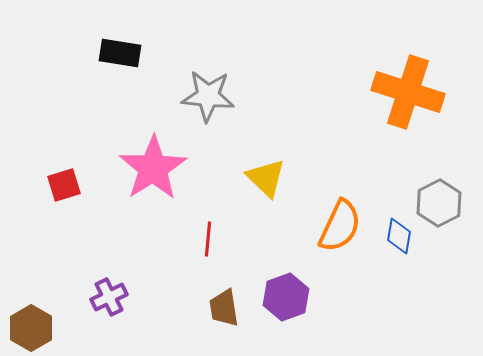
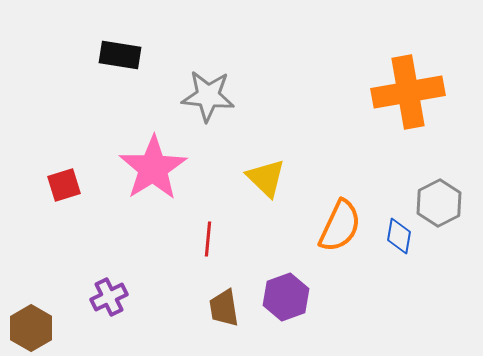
black rectangle: moved 2 px down
orange cross: rotated 28 degrees counterclockwise
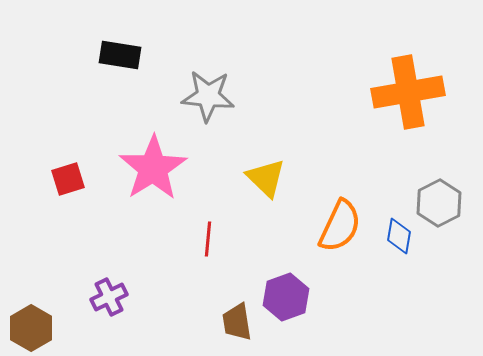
red square: moved 4 px right, 6 px up
brown trapezoid: moved 13 px right, 14 px down
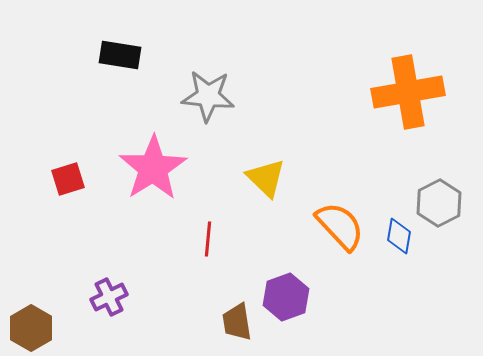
orange semicircle: rotated 68 degrees counterclockwise
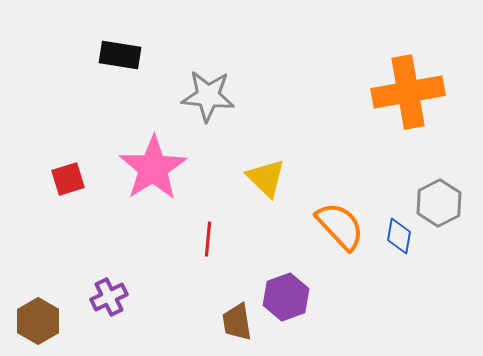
brown hexagon: moved 7 px right, 7 px up
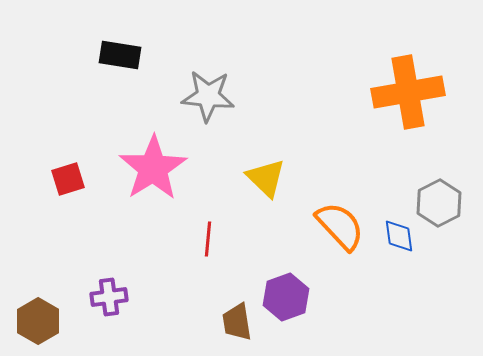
blue diamond: rotated 18 degrees counterclockwise
purple cross: rotated 18 degrees clockwise
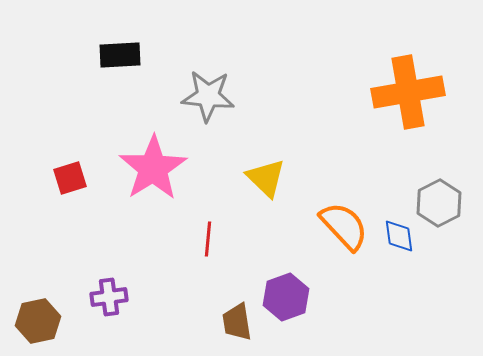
black rectangle: rotated 12 degrees counterclockwise
red square: moved 2 px right, 1 px up
orange semicircle: moved 4 px right
brown hexagon: rotated 18 degrees clockwise
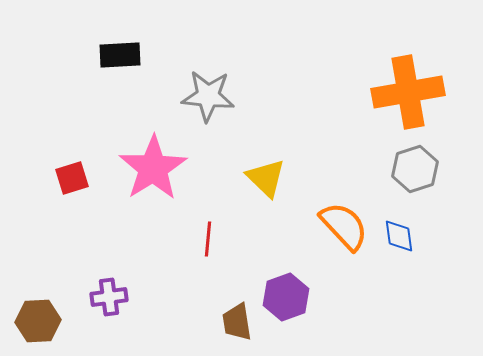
red square: moved 2 px right
gray hexagon: moved 24 px left, 34 px up; rotated 9 degrees clockwise
brown hexagon: rotated 9 degrees clockwise
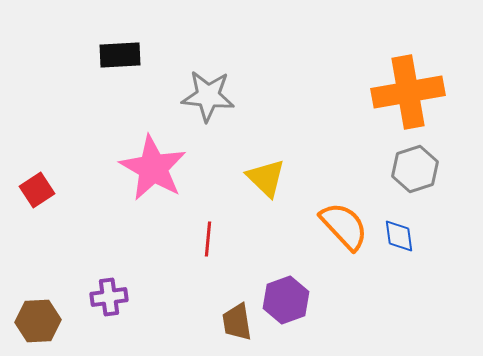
pink star: rotated 10 degrees counterclockwise
red square: moved 35 px left, 12 px down; rotated 16 degrees counterclockwise
purple hexagon: moved 3 px down
